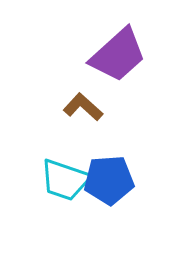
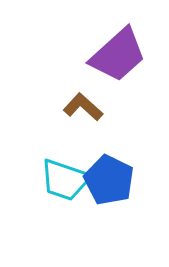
blue pentagon: rotated 30 degrees clockwise
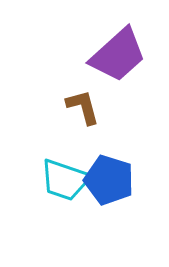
brown L-shape: rotated 33 degrees clockwise
blue pentagon: rotated 9 degrees counterclockwise
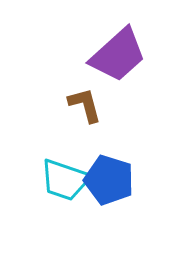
brown L-shape: moved 2 px right, 2 px up
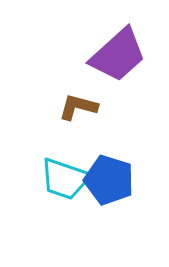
brown L-shape: moved 7 px left, 2 px down; rotated 60 degrees counterclockwise
cyan trapezoid: moved 1 px up
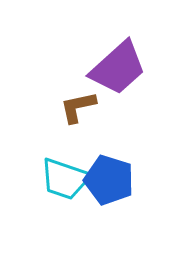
purple trapezoid: moved 13 px down
brown L-shape: rotated 27 degrees counterclockwise
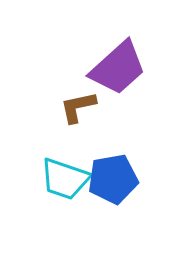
blue pentagon: moved 4 px right, 1 px up; rotated 27 degrees counterclockwise
